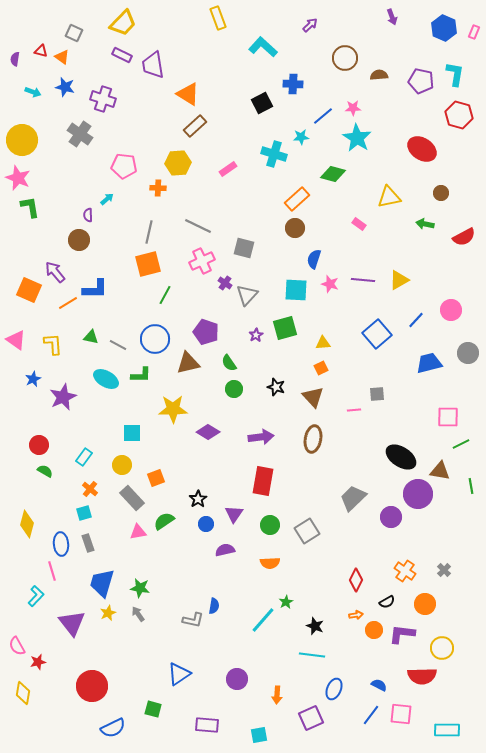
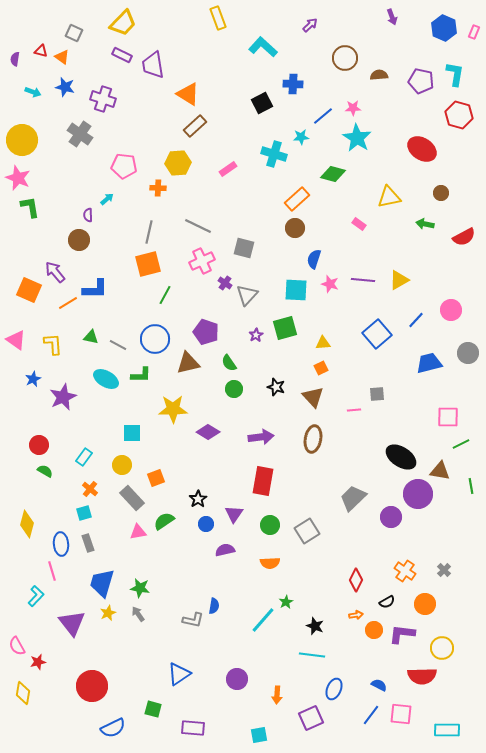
purple rectangle at (207, 725): moved 14 px left, 3 px down
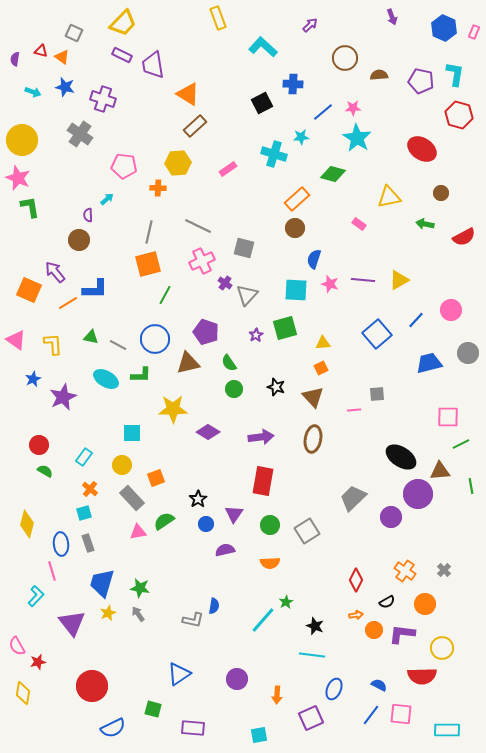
blue line at (323, 116): moved 4 px up
brown triangle at (440, 471): rotated 15 degrees counterclockwise
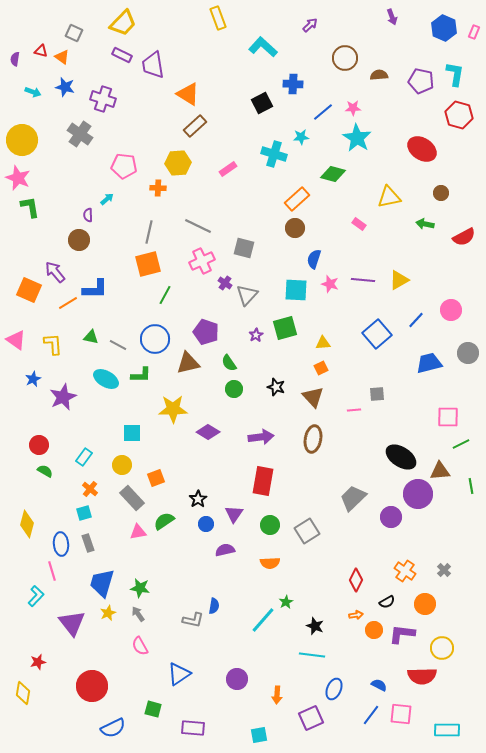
pink semicircle at (17, 646): moved 123 px right
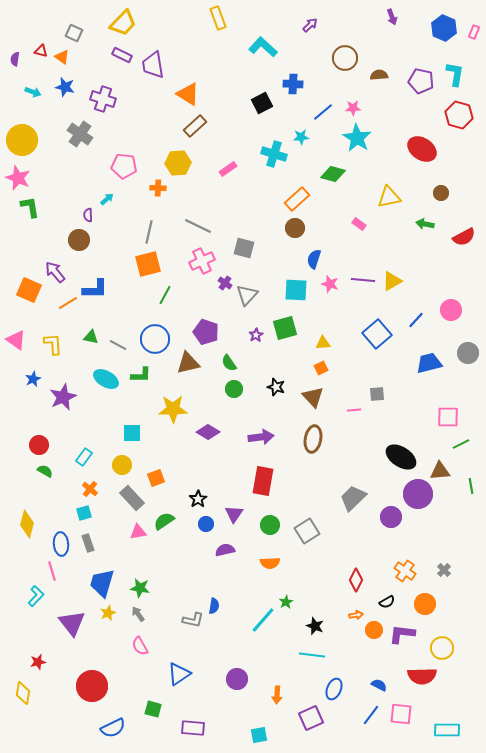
yellow triangle at (399, 280): moved 7 px left, 1 px down
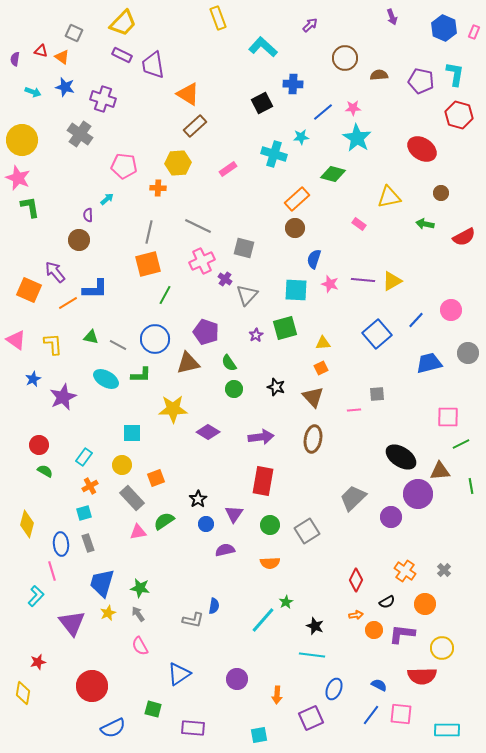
purple cross at (225, 283): moved 4 px up
orange cross at (90, 489): moved 3 px up; rotated 21 degrees clockwise
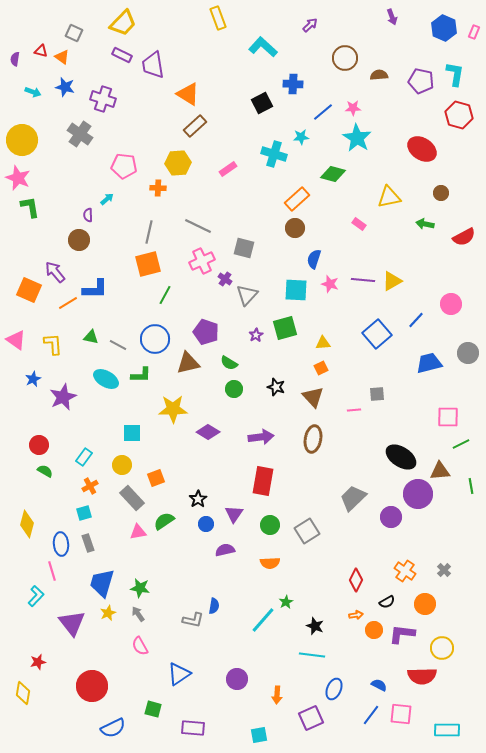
pink circle at (451, 310): moved 6 px up
green semicircle at (229, 363): rotated 24 degrees counterclockwise
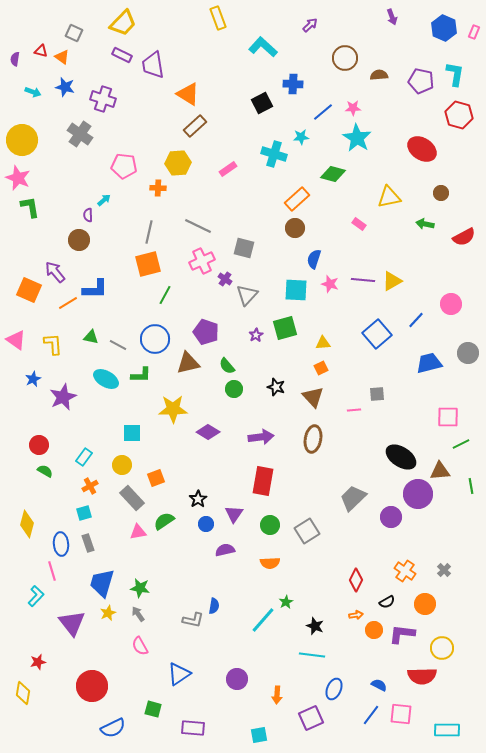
cyan arrow at (107, 199): moved 3 px left, 1 px down
green semicircle at (229, 363): moved 2 px left, 3 px down; rotated 18 degrees clockwise
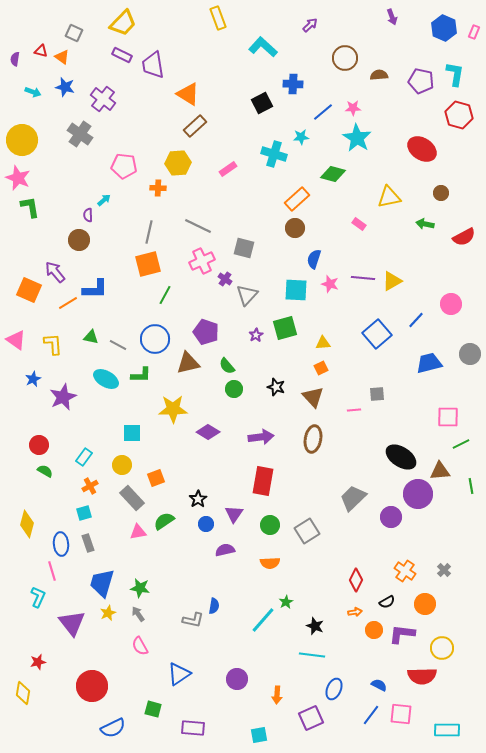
purple cross at (103, 99): rotated 20 degrees clockwise
purple line at (363, 280): moved 2 px up
gray circle at (468, 353): moved 2 px right, 1 px down
cyan L-shape at (36, 596): moved 2 px right, 1 px down; rotated 20 degrees counterclockwise
orange arrow at (356, 615): moved 1 px left, 3 px up
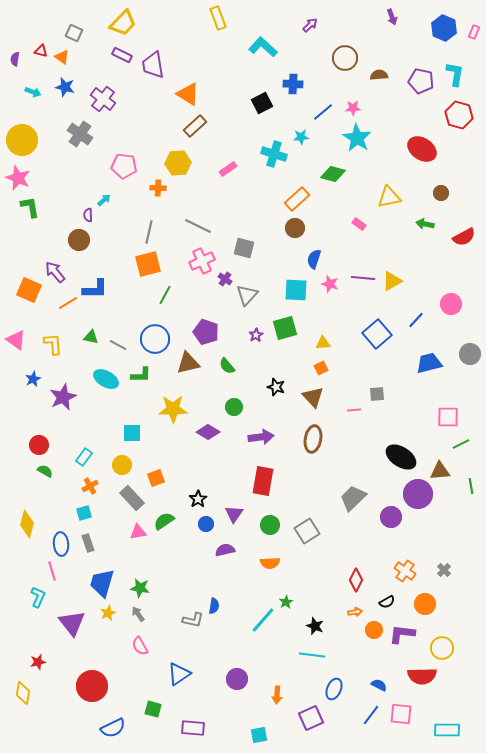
green circle at (234, 389): moved 18 px down
